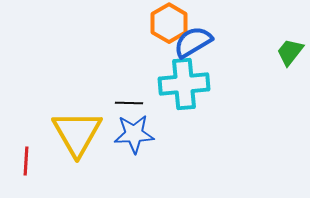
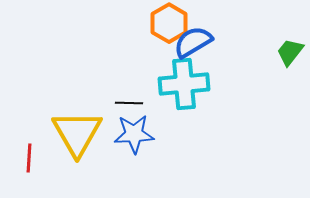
red line: moved 3 px right, 3 px up
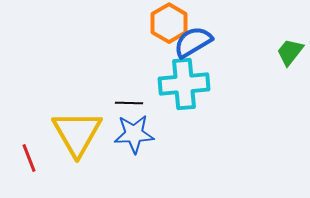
red line: rotated 24 degrees counterclockwise
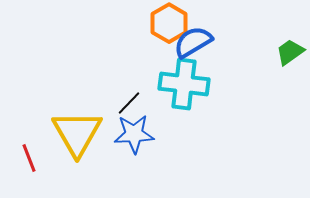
green trapezoid: rotated 16 degrees clockwise
cyan cross: rotated 12 degrees clockwise
black line: rotated 48 degrees counterclockwise
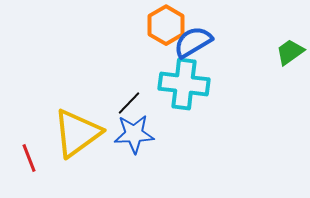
orange hexagon: moved 3 px left, 2 px down
yellow triangle: rotated 24 degrees clockwise
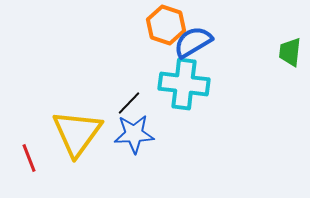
orange hexagon: rotated 12 degrees counterclockwise
green trapezoid: rotated 48 degrees counterclockwise
yellow triangle: rotated 18 degrees counterclockwise
